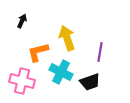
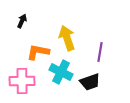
orange L-shape: rotated 25 degrees clockwise
pink cross: rotated 15 degrees counterclockwise
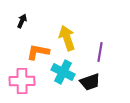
cyan cross: moved 2 px right
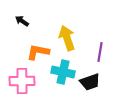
black arrow: rotated 80 degrees counterclockwise
cyan cross: rotated 15 degrees counterclockwise
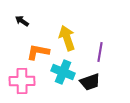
cyan cross: rotated 10 degrees clockwise
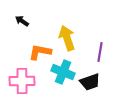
orange L-shape: moved 2 px right
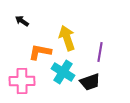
cyan cross: rotated 10 degrees clockwise
